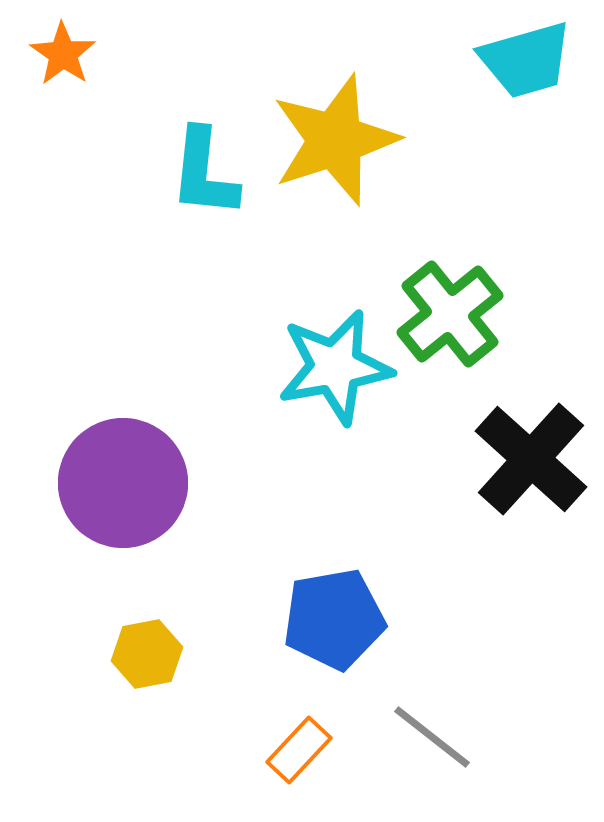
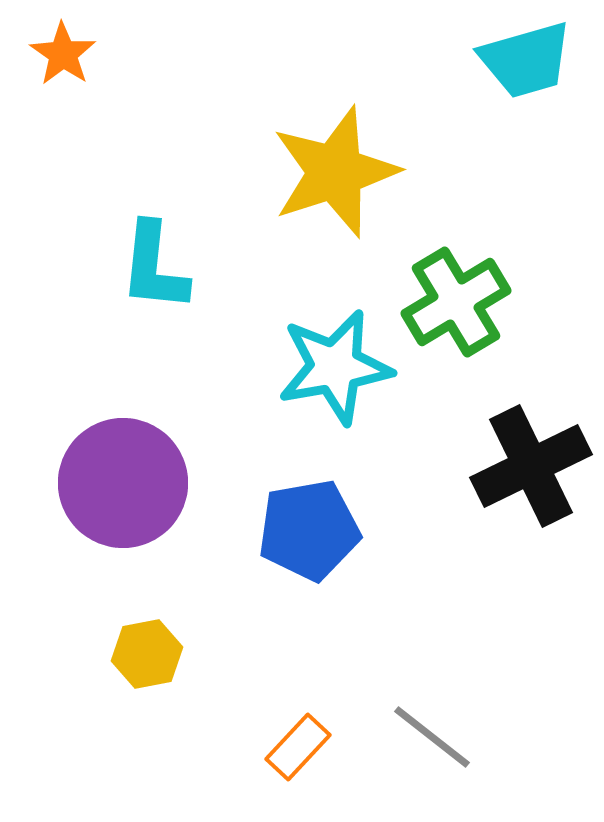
yellow star: moved 32 px down
cyan L-shape: moved 50 px left, 94 px down
green cross: moved 6 px right, 12 px up; rotated 8 degrees clockwise
black cross: moved 7 px down; rotated 22 degrees clockwise
blue pentagon: moved 25 px left, 89 px up
orange rectangle: moved 1 px left, 3 px up
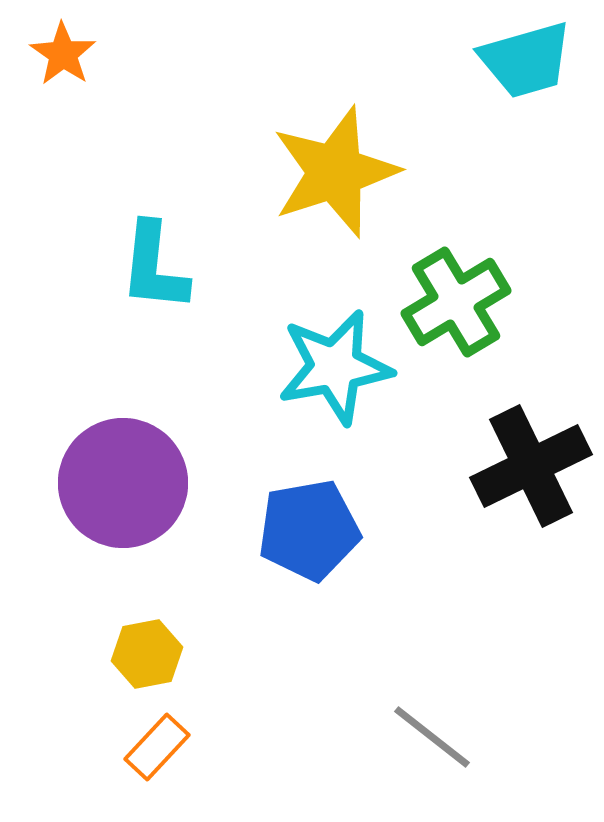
orange rectangle: moved 141 px left
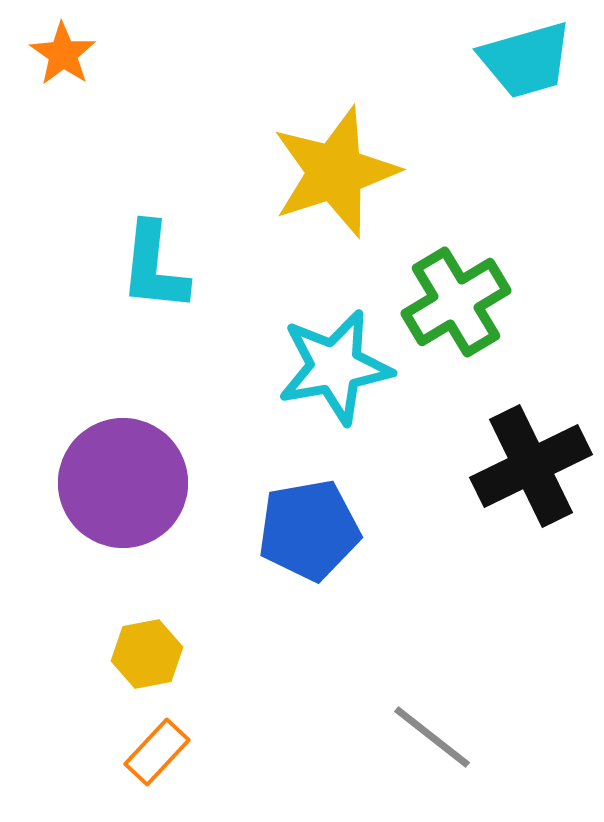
orange rectangle: moved 5 px down
